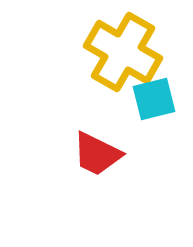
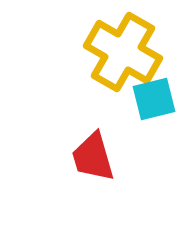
red trapezoid: moved 4 px left, 3 px down; rotated 48 degrees clockwise
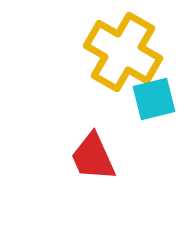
red trapezoid: rotated 8 degrees counterclockwise
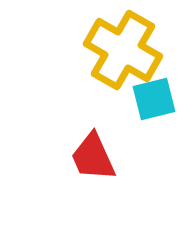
yellow cross: moved 2 px up
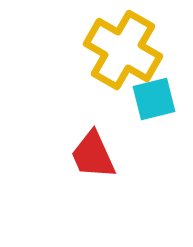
red trapezoid: moved 2 px up
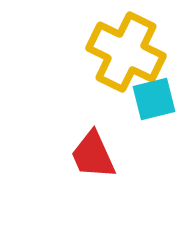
yellow cross: moved 3 px right, 2 px down; rotated 4 degrees counterclockwise
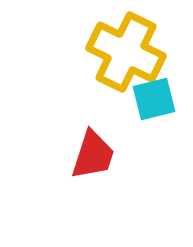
red trapezoid: rotated 138 degrees counterclockwise
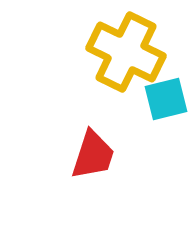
cyan square: moved 12 px right
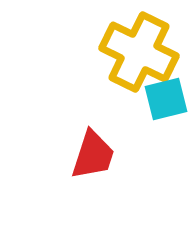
yellow cross: moved 13 px right
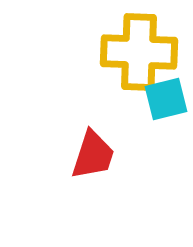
yellow cross: rotated 24 degrees counterclockwise
